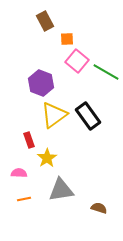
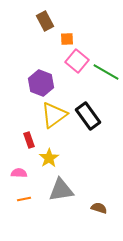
yellow star: moved 2 px right
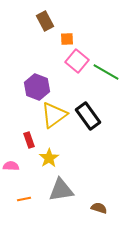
purple hexagon: moved 4 px left, 4 px down
pink semicircle: moved 8 px left, 7 px up
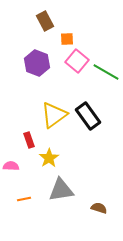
purple hexagon: moved 24 px up
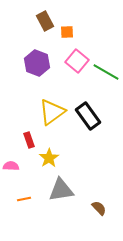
orange square: moved 7 px up
yellow triangle: moved 2 px left, 3 px up
brown semicircle: rotated 28 degrees clockwise
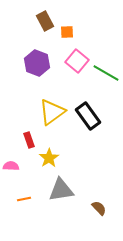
green line: moved 1 px down
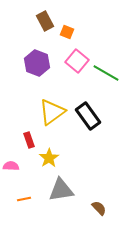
orange square: rotated 24 degrees clockwise
